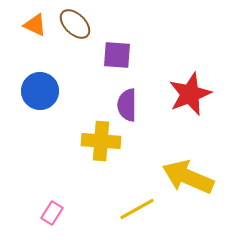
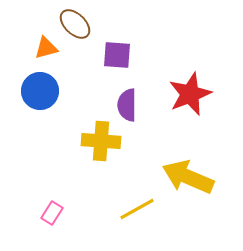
orange triangle: moved 11 px right, 23 px down; rotated 40 degrees counterclockwise
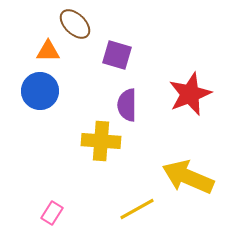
orange triangle: moved 2 px right, 3 px down; rotated 15 degrees clockwise
purple square: rotated 12 degrees clockwise
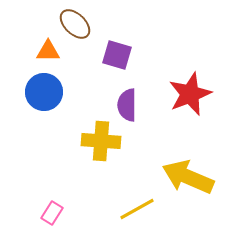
blue circle: moved 4 px right, 1 px down
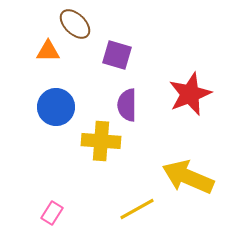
blue circle: moved 12 px right, 15 px down
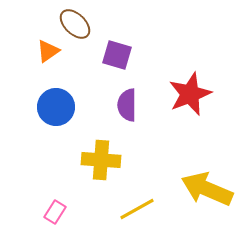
orange triangle: rotated 35 degrees counterclockwise
yellow cross: moved 19 px down
yellow arrow: moved 19 px right, 12 px down
pink rectangle: moved 3 px right, 1 px up
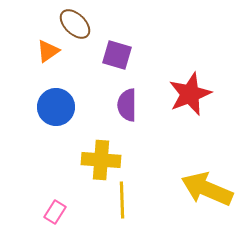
yellow line: moved 15 px left, 9 px up; rotated 63 degrees counterclockwise
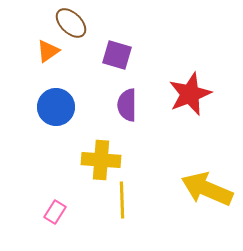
brown ellipse: moved 4 px left, 1 px up
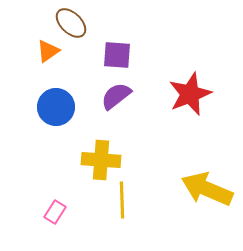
purple square: rotated 12 degrees counterclockwise
purple semicircle: moved 11 px left, 9 px up; rotated 52 degrees clockwise
